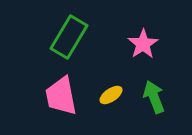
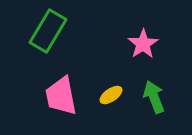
green rectangle: moved 21 px left, 6 px up
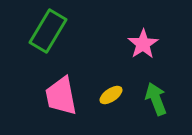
green arrow: moved 2 px right, 2 px down
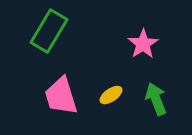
green rectangle: moved 1 px right
pink trapezoid: rotated 6 degrees counterclockwise
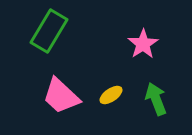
pink trapezoid: rotated 30 degrees counterclockwise
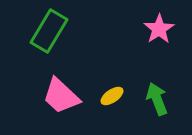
pink star: moved 16 px right, 15 px up
yellow ellipse: moved 1 px right, 1 px down
green arrow: moved 1 px right
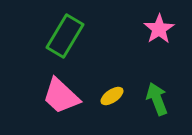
green rectangle: moved 16 px right, 5 px down
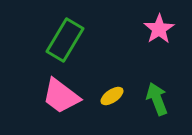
green rectangle: moved 4 px down
pink trapezoid: rotated 6 degrees counterclockwise
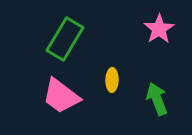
green rectangle: moved 1 px up
yellow ellipse: moved 16 px up; rotated 55 degrees counterclockwise
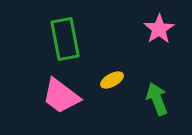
green rectangle: rotated 42 degrees counterclockwise
yellow ellipse: rotated 60 degrees clockwise
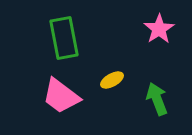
green rectangle: moved 1 px left, 1 px up
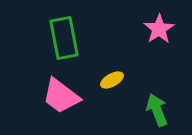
green arrow: moved 11 px down
